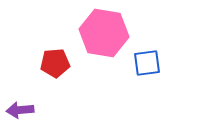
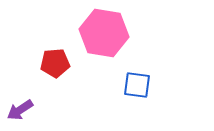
blue square: moved 10 px left, 22 px down; rotated 16 degrees clockwise
purple arrow: rotated 28 degrees counterclockwise
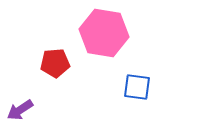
blue square: moved 2 px down
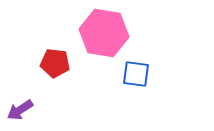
red pentagon: rotated 12 degrees clockwise
blue square: moved 1 px left, 13 px up
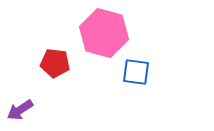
pink hexagon: rotated 6 degrees clockwise
blue square: moved 2 px up
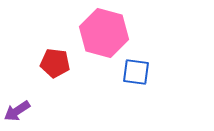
purple arrow: moved 3 px left, 1 px down
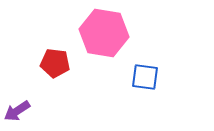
pink hexagon: rotated 6 degrees counterclockwise
blue square: moved 9 px right, 5 px down
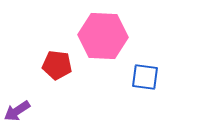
pink hexagon: moved 1 px left, 3 px down; rotated 6 degrees counterclockwise
red pentagon: moved 2 px right, 2 px down
